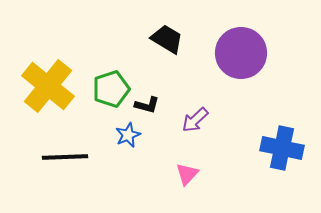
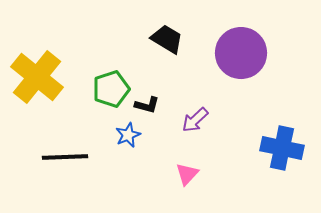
yellow cross: moved 11 px left, 9 px up
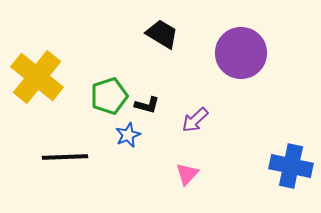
black trapezoid: moved 5 px left, 5 px up
green pentagon: moved 2 px left, 7 px down
blue cross: moved 9 px right, 18 px down
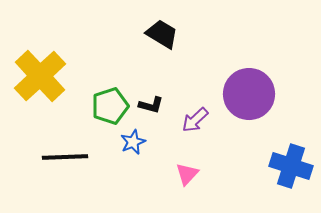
purple circle: moved 8 px right, 41 px down
yellow cross: moved 3 px right, 1 px up; rotated 8 degrees clockwise
green pentagon: moved 1 px right, 10 px down
black L-shape: moved 4 px right
blue star: moved 5 px right, 7 px down
blue cross: rotated 6 degrees clockwise
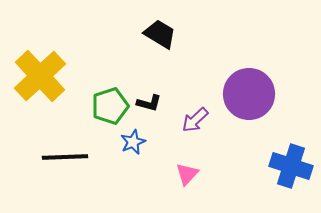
black trapezoid: moved 2 px left
black L-shape: moved 2 px left, 2 px up
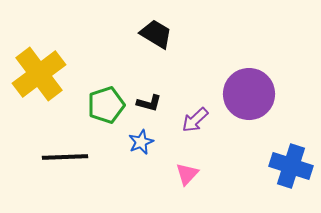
black trapezoid: moved 4 px left
yellow cross: moved 1 px left, 2 px up; rotated 6 degrees clockwise
green pentagon: moved 4 px left, 1 px up
blue star: moved 8 px right
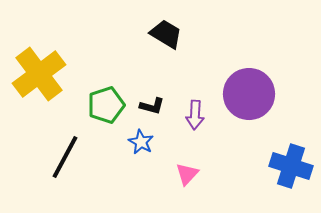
black trapezoid: moved 10 px right
black L-shape: moved 3 px right, 3 px down
purple arrow: moved 5 px up; rotated 44 degrees counterclockwise
blue star: rotated 20 degrees counterclockwise
black line: rotated 60 degrees counterclockwise
